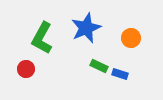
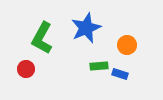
orange circle: moved 4 px left, 7 px down
green rectangle: rotated 30 degrees counterclockwise
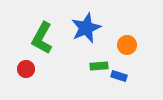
blue rectangle: moved 1 px left, 2 px down
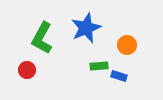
red circle: moved 1 px right, 1 px down
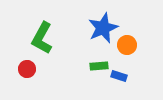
blue star: moved 17 px right
red circle: moved 1 px up
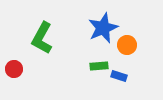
red circle: moved 13 px left
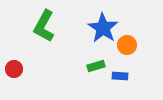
blue star: rotated 16 degrees counterclockwise
green L-shape: moved 2 px right, 12 px up
green rectangle: moved 3 px left; rotated 12 degrees counterclockwise
blue rectangle: moved 1 px right; rotated 14 degrees counterclockwise
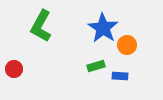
green L-shape: moved 3 px left
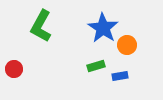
blue rectangle: rotated 14 degrees counterclockwise
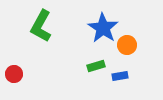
red circle: moved 5 px down
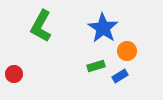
orange circle: moved 6 px down
blue rectangle: rotated 21 degrees counterclockwise
